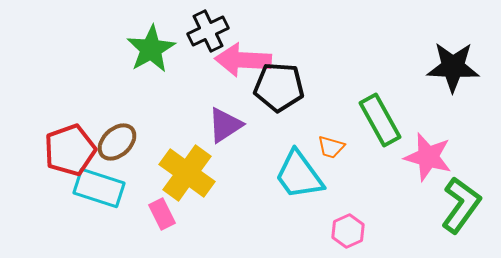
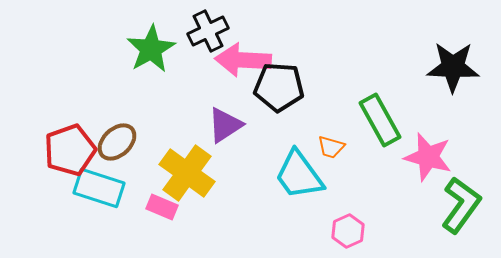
pink rectangle: moved 7 px up; rotated 40 degrees counterclockwise
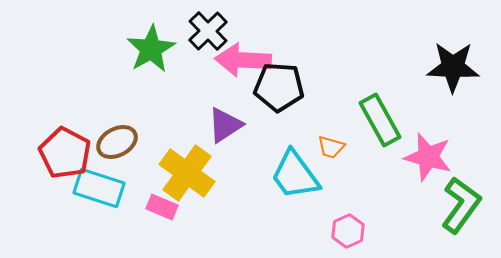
black cross: rotated 18 degrees counterclockwise
brown ellipse: rotated 15 degrees clockwise
red pentagon: moved 5 px left, 3 px down; rotated 24 degrees counterclockwise
cyan trapezoid: moved 4 px left
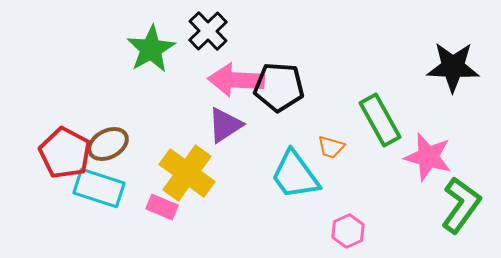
pink arrow: moved 7 px left, 20 px down
brown ellipse: moved 9 px left, 2 px down
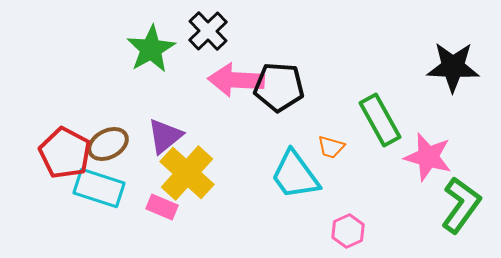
purple triangle: moved 60 px left, 11 px down; rotated 6 degrees counterclockwise
yellow cross: rotated 6 degrees clockwise
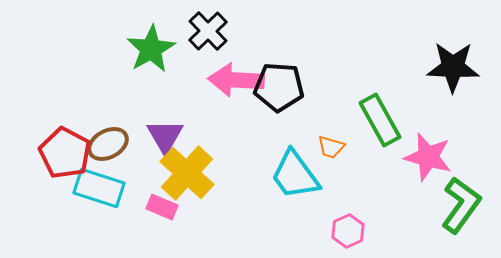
purple triangle: rotated 21 degrees counterclockwise
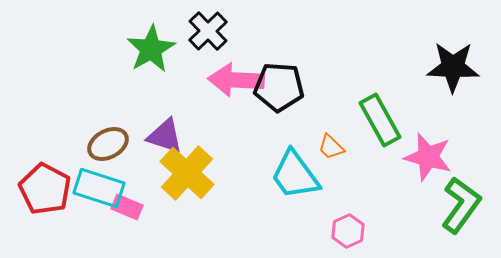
purple triangle: rotated 42 degrees counterclockwise
orange trapezoid: rotated 28 degrees clockwise
red pentagon: moved 20 px left, 36 px down
pink rectangle: moved 35 px left
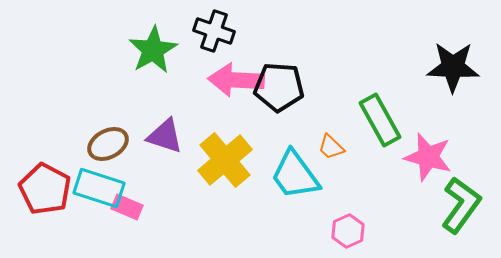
black cross: moved 6 px right; rotated 27 degrees counterclockwise
green star: moved 2 px right, 1 px down
yellow cross: moved 38 px right, 13 px up; rotated 8 degrees clockwise
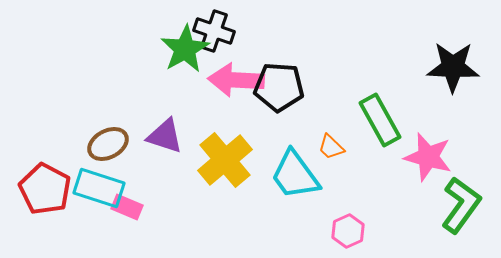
green star: moved 32 px right, 1 px up
